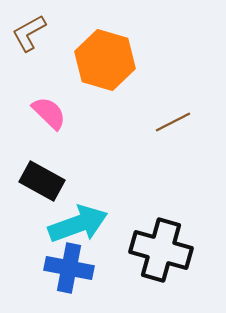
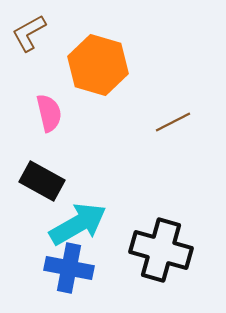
orange hexagon: moved 7 px left, 5 px down
pink semicircle: rotated 33 degrees clockwise
cyan arrow: rotated 10 degrees counterclockwise
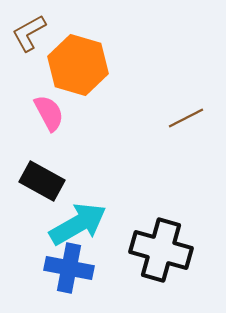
orange hexagon: moved 20 px left
pink semicircle: rotated 15 degrees counterclockwise
brown line: moved 13 px right, 4 px up
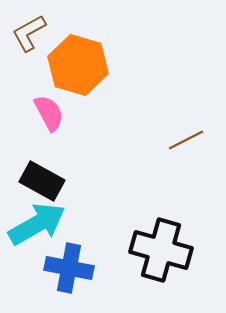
brown line: moved 22 px down
cyan arrow: moved 41 px left
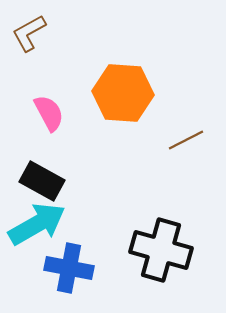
orange hexagon: moved 45 px right, 28 px down; rotated 12 degrees counterclockwise
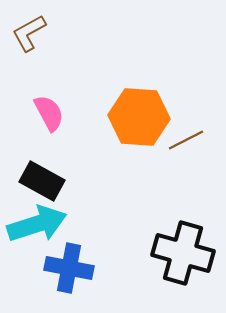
orange hexagon: moved 16 px right, 24 px down
cyan arrow: rotated 12 degrees clockwise
black cross: moved 22 px right, 3 px down
